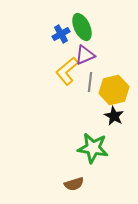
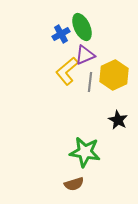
yellow hexagon: moved 15 px up; rotated 12 degrees counterclockwise
black star: moved 4 px right, 4 px down
green star: moved 8 px left, 4 px down
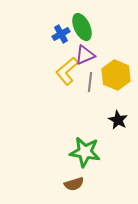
yellow hexagon: moved 2 px right; rotated 12 degrees counterclockwise
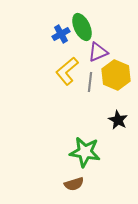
purple triangle: moved 13 px right, 3 px up
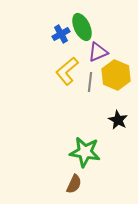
brown semicircle: rotated 48 degrees counterclockwise
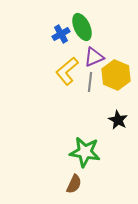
purple triangle: moved 4 px left, 5 px down
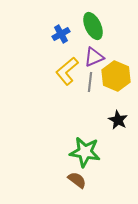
green ellipse: moved 11 px right, 1 px up
yellow hexagon: moved 1 px down
brown semicircle: moved 3 px right, 4 px up; rotated 78 degrees counterclockwise
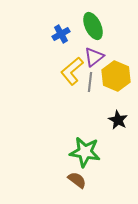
purple triangle: rotated 15 degrees counterclockwise
yellow L-shape: moved 5 px right
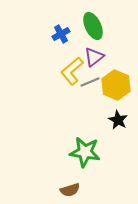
yellow hexagon: moved 9 px down
gray line: rotated 60 degrees clockwise
brown semicircle: moved 7 px left, 10 px down; rotated 126 degrees clockwise
